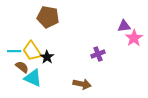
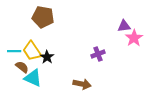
brown pentagon: moved 5 px left
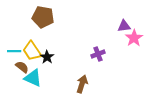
brown arrow: rotated 84 degrees counterclockwise
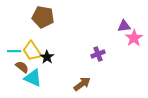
brown arrow: rotated 36 degrees clockwise
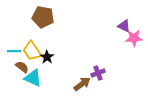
purple triangle: rotated 32 degrees clockwise
pink star: rotated 30 degrees clockwise
purple cross: moved 19 px down
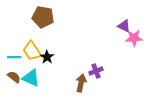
cyan line: moved 6 px down
brown semicircle: moved 8 px left, 10 px down
purple cross: moved 2 px left, 2 px up
cyan triangle: moved 2 px left
brown arrow: moved 1 px left, 1 px up; rotated 42 degrees counterclockwise
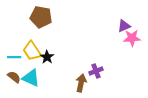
brown pentagon: moved 2 px left
purple triangle: rotated 48 degrees counterclockwise
pink star: moved 2 px left
